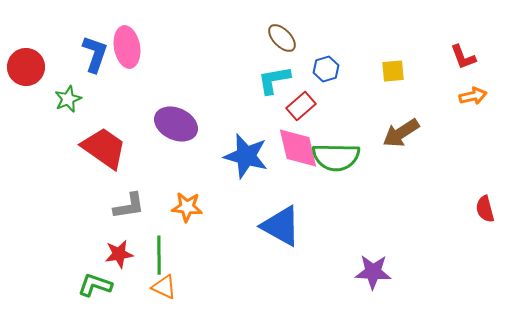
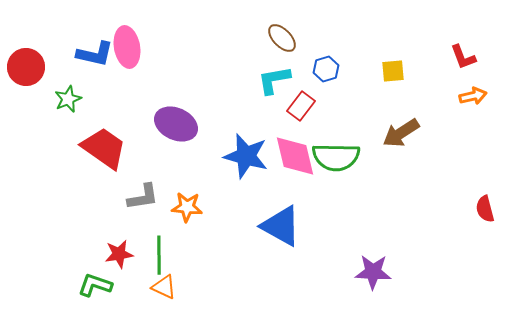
blue L-shape: rotated 84 degrees clockwise
red rectangle: rotated 12 degrees counterclockwise
pink diamond: moved 3 px left, 8 px down
gray L-shape: moved 14 px right, 9 px up
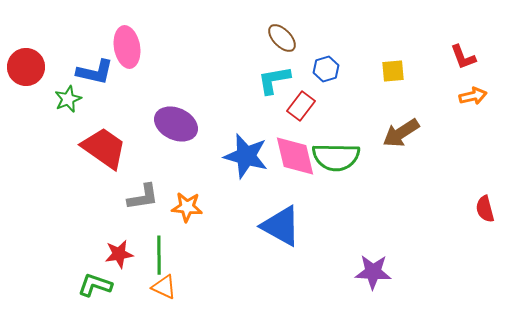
blue L-shape: moved 18 px down
